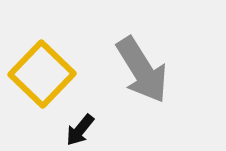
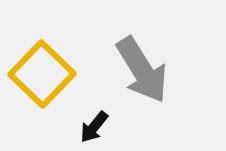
black arrow: moved 14 px right, 3 px up
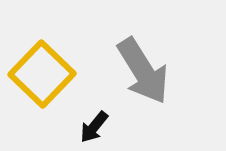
gray arrow: moved 1 px right, 1 px down
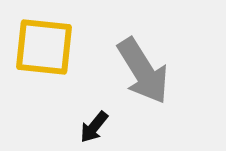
yellow square: moved 2 px right, 27 px up; rotated 38 degrees counterclockwise
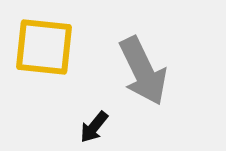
gray arrow: rotated 6 degrees clockwise
